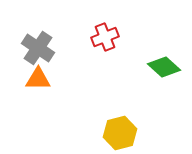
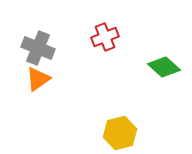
gray cross: rotated 12 degrees counterclockwise
orange triangle: rotated 36 degrees counterclockwise
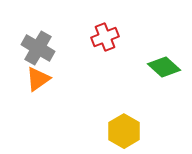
gray cross: rotated 8 degrees clockwise
yellow hexagon: moved 4 px right, 2 px up; rotated 16 degrees counterclockwise
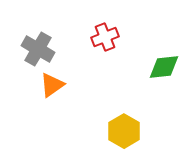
gray cross: moved 1 px down
green diamond: rotated 48 degrees counterclockwise
orange triangle: moved 14 px right, 6 px down
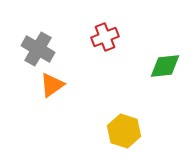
green diamond: moved 1 px right, 1 px up
yellow hexagon: rotated 12 degrees counterclockwise
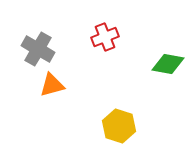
green diamond: moved 3 px right, 2 px up; rotated 16 degrees clockwise
orange triangle: rotated 20 degrees clockwise
yellow hexagon: moved 5 px left, 5 px up
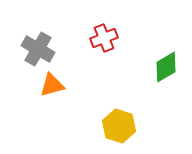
red cross: moved 1 px left, 1 px down
green diamond: moved 2 px left, 3 px down; rotated 40 degrees counterclockwise
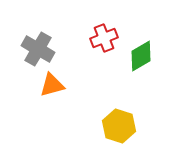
green diamond: moved 25 px left, 11 px up
